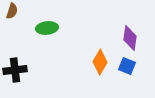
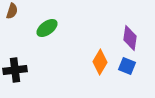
green ellipse: rotated 30 degrees counterclockwise
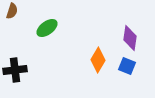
orange diamond: moved 2 px left, 2 px up
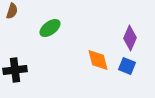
green ellipse: moved 3 px right
purple diamond: rotated 15 degrees clockwise
orange diamond: rotated 45 degrees counterclockwise
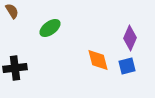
brown semicircle: rotated 49 degrees counterclockwise
blue square: rotated 36 degrees counterclockwise
black cross: moved 2 px up
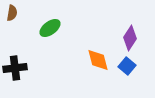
brown semicircle: moved 2 px down; rotated 42 degrees clockwise
purple diamond: rotated 10 degrees clockwise
blue square: rotated 36 degrees counterclockwise
